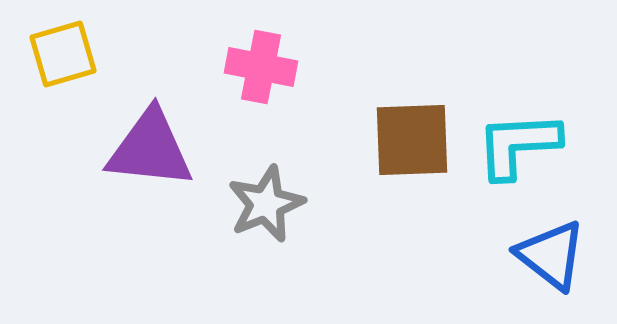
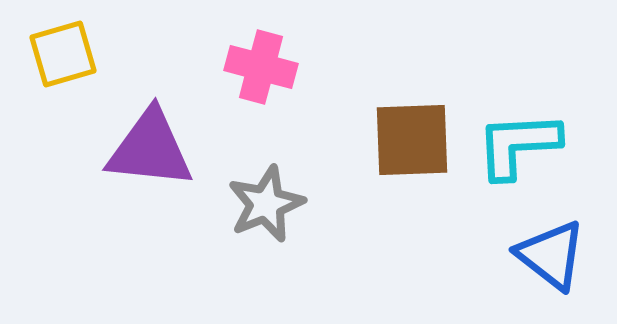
pink cross: rotated 4 degrees clockwise
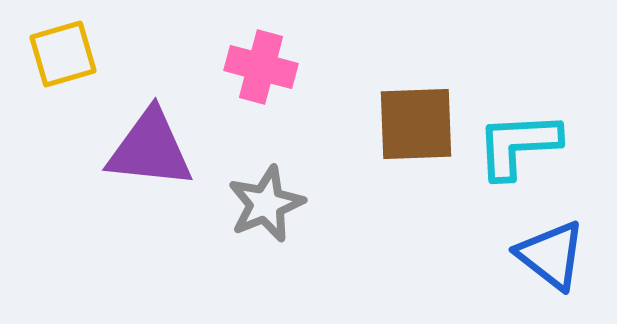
brown square: moved 4 px right, 16 px up
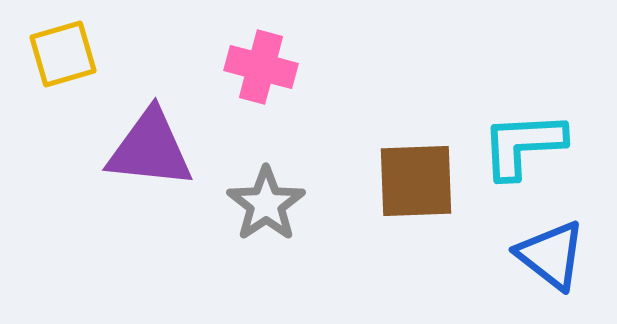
brown square: moved 57 px down
cyan L-shape: moved 5 px right
gray star: rotated 12 degrees counterclockwise
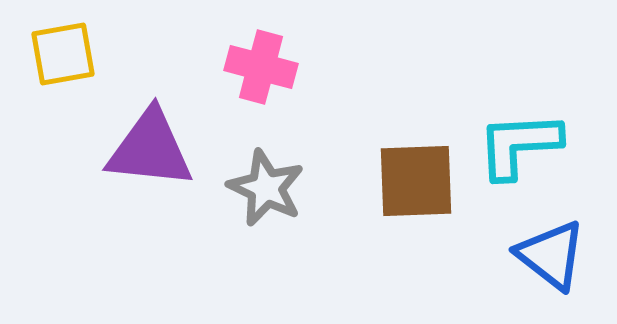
yellow square: rotated 6 degrees clockwise
cyan L-shape: moved 4 px left
gray star: moved 16 px up; rotated 12 degrees counterclockwise
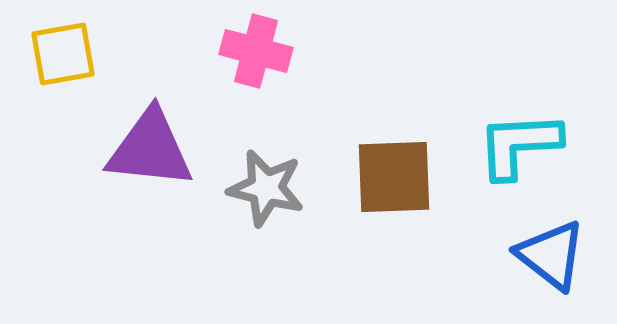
pink cross: moved 5 px left, 16 px up
brown square: moved 22 px left, 4 px up
gray star: rotated 12 degrees counterclockwise
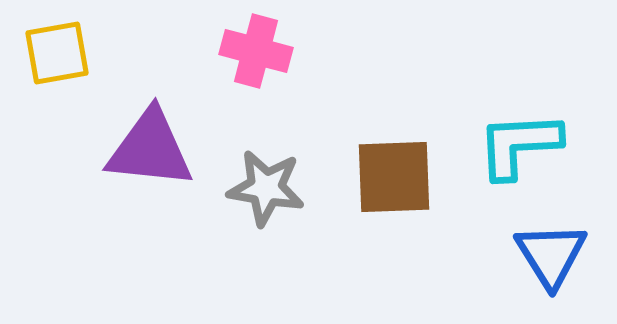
yellow square: moved 6 px left, 1 px up
gray star: rotated 4 degrees counterclockwise
blue triangle: rotated 20 degrees clockwise
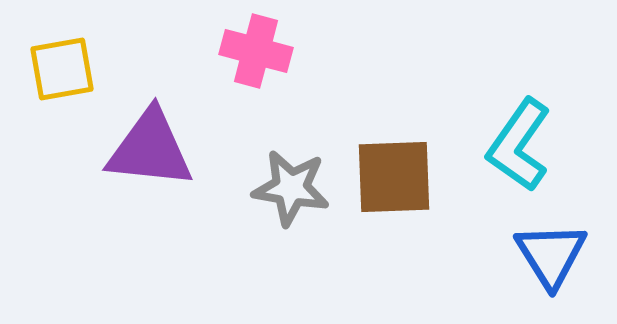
yellow square: moved 5 px right, 16 px down
cyan L-shape: rotated 52 degrees counterclockwise
gray star: moved 25 px right
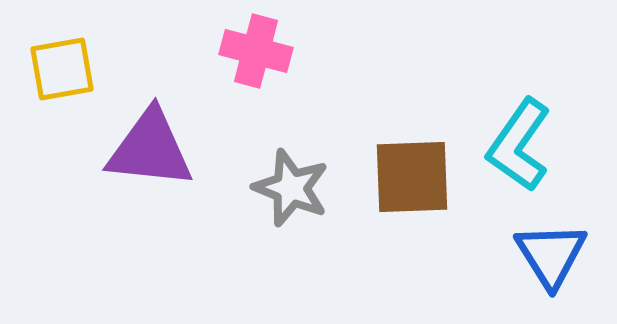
brown square: moved 18 px right
gray star: rotated 12 degrees clockwise
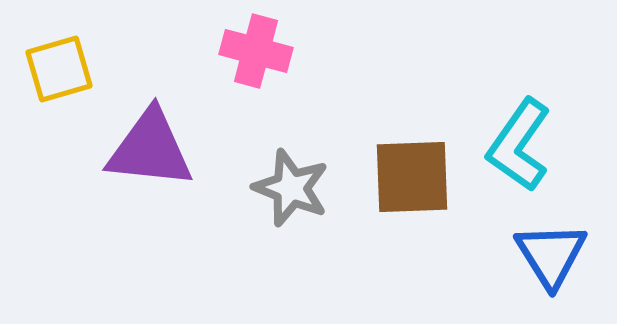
yellow square: moved 3 px left; rotated 6 degrees counterclockwise
